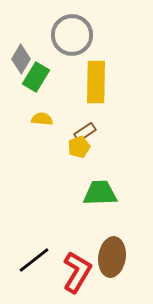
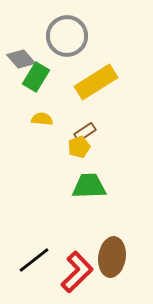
gray circle: moved 5 px left, 1 px down
gray diamond: rotated 72 degrees counterclockwise
yellow rectangle: rotated 57 degrees clockwise
green trapezoid: moved 11 px left, 7 px up
red L-shape: rotated 15 degrees clockwise
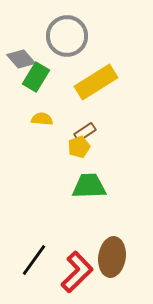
black line: rotated 16 degrees counterclockwise
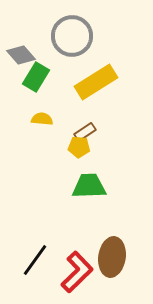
gray circle: moved 5 px right
gray diamond: moved 4 px up
yellow pentagon: rotated 25 degrees clockwise
black line: moved 1 px right
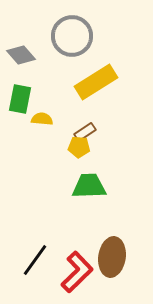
green rectangle: moved 16 px left, 22 px down; rotated 20 degrees counterclockwise
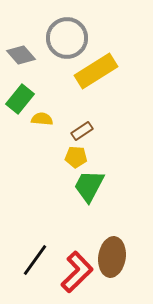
gray circle: moved 5 px left, 2 px down
yellow rectangle: moved 11 px up
green rectangle: rotated 28 degrees clockwise
brown rectangle: moved 3 px left, 1 px up
yellow pentagon: moved 3 px left, 10 px down
green trapezoid: rotated 60 degrees counterclockwise
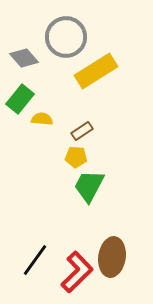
gray circle: moved 1 px left, 1 px up
gray diamond: moved 3 px right, 3 px down
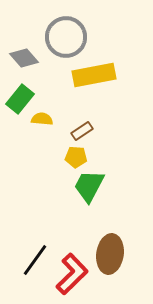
yellow rectangle: moved 2 px left, 4 px down; rotated 21 degrees clockwise
brown ellipse: moved 2 px left, 3 px up
red L-shape: moved 5 px left, 2 px down
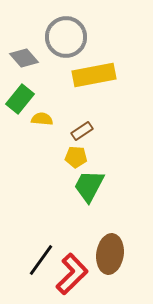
black line: moved 6 px right
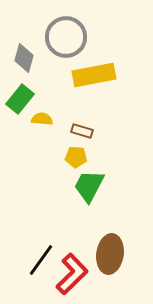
gray diamond: rotated 56 degrees clockwise
brown rectangle: rotated 50 degrees clockwise
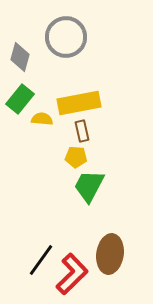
gray diamond: moved 4 px left, 1 px up
yellow rectangle: moved 15 px left, 28 px down
brown rectangle: rotated 60 degrees clockwise
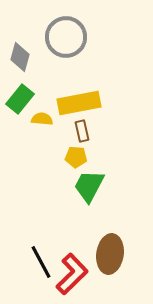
black line: moved 2 px down; rotated 64 degrees counterclockwise
